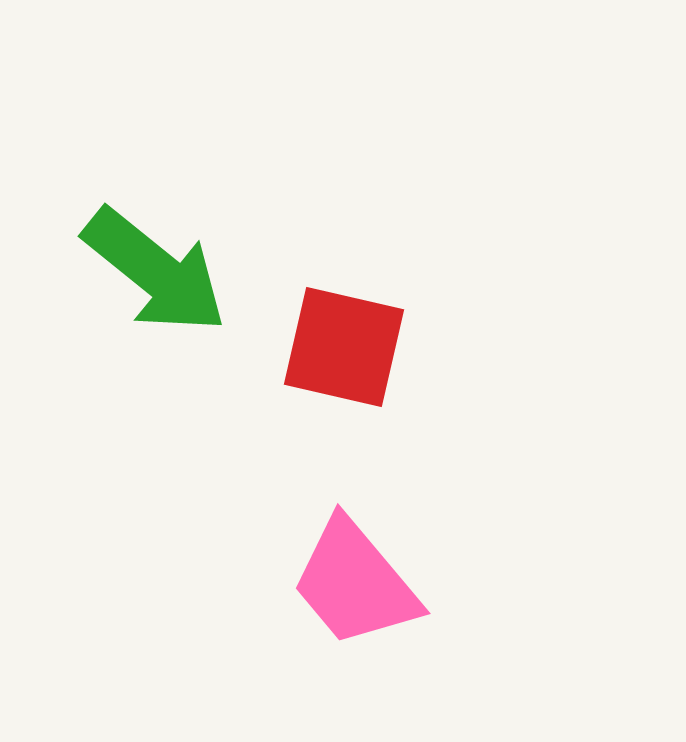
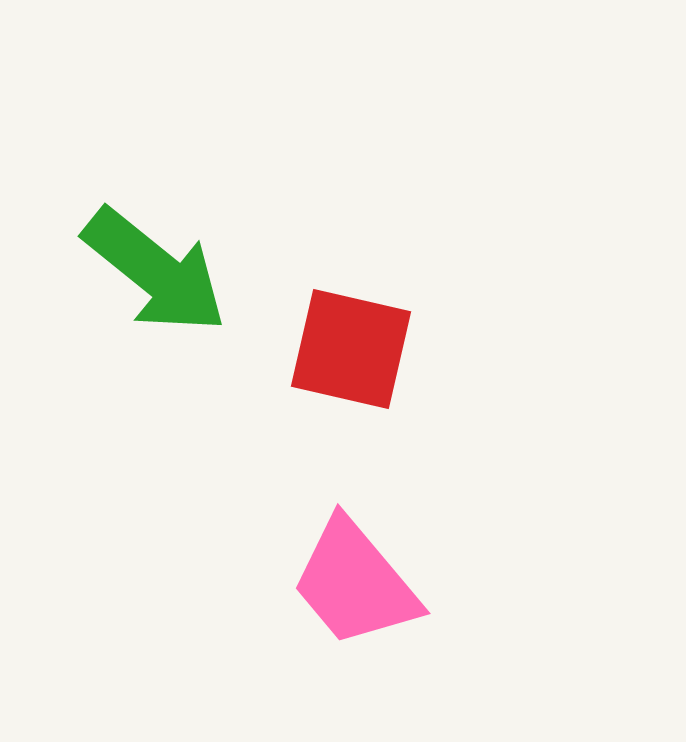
red square: moved 7 px right, 2 px down
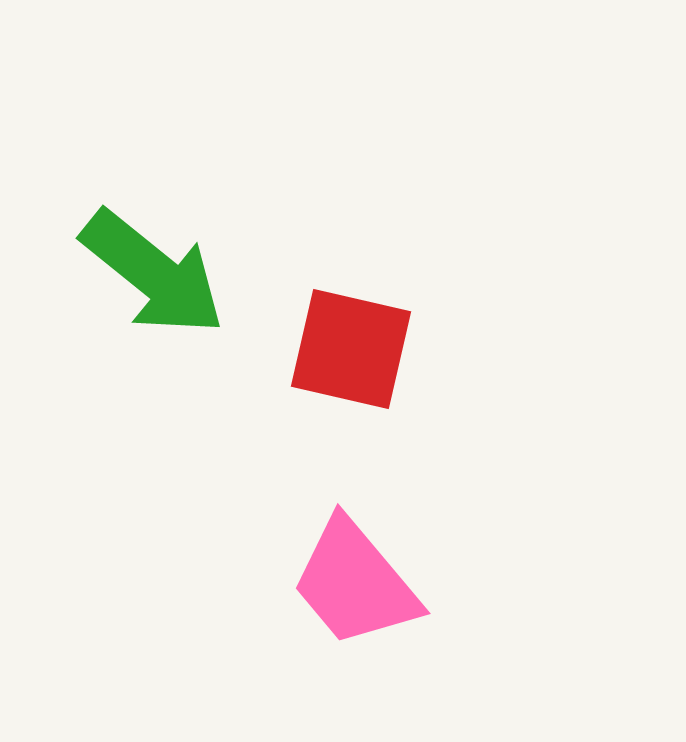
green arrow: moved 2 px left, 2 px down
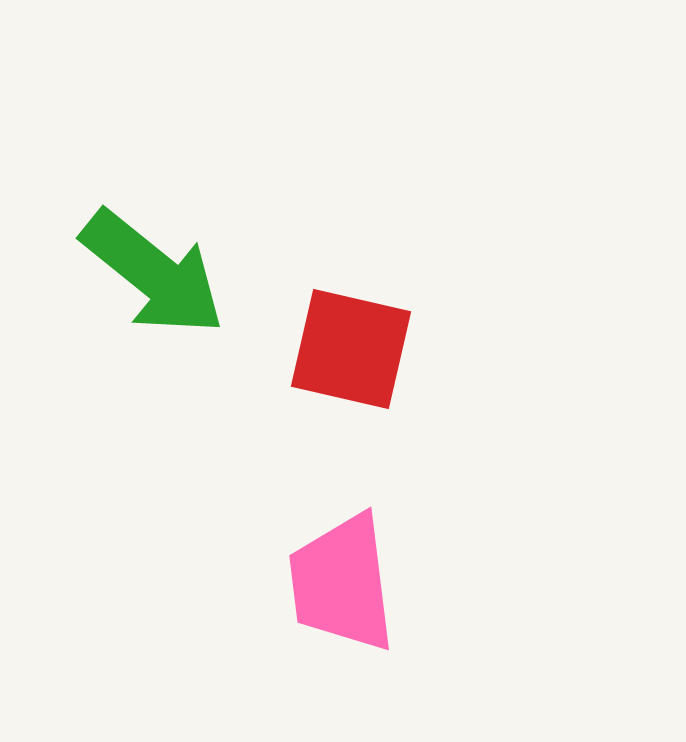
pink trapezoid: moved 13 px left; rotated 33 degrees clockwise
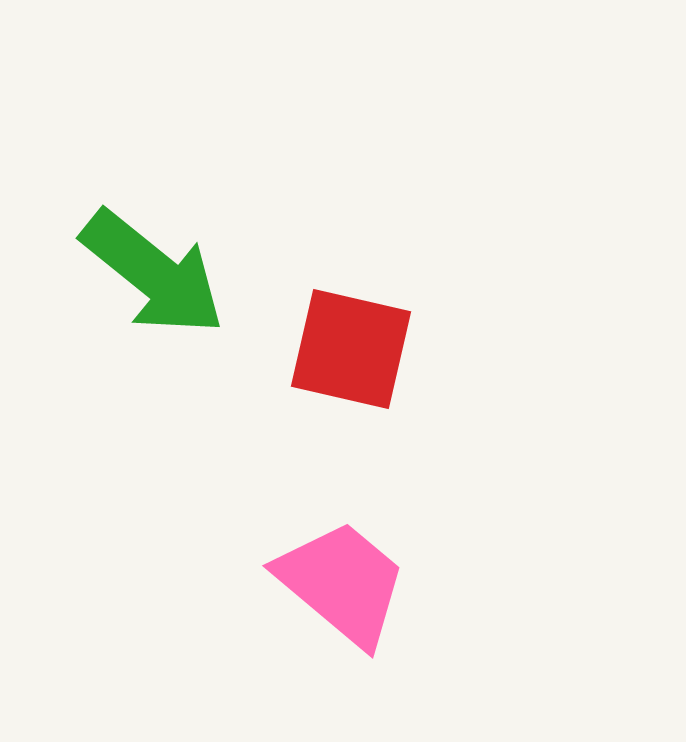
pink trapezoid: rotated 137 degrees clockwise
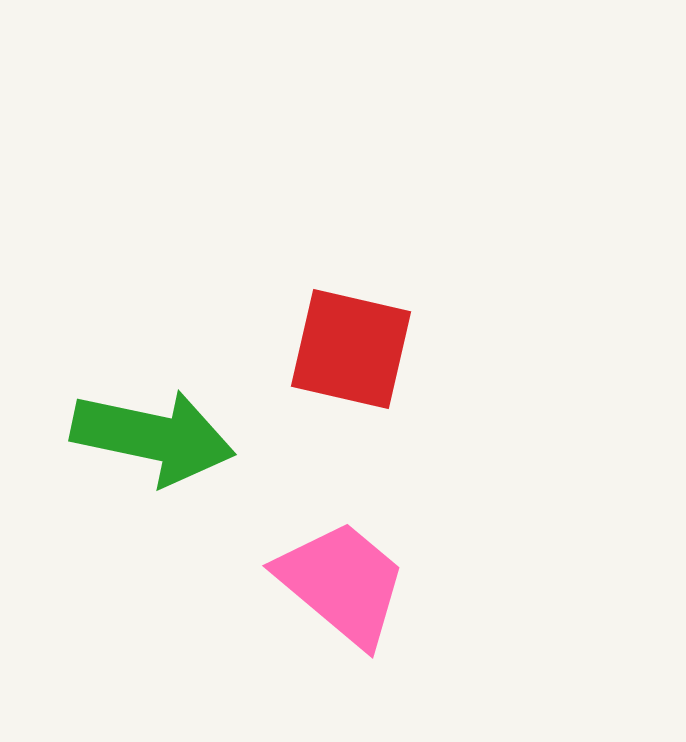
green arrow: moved 164 px down; rotated 27 degrees counterclockwise
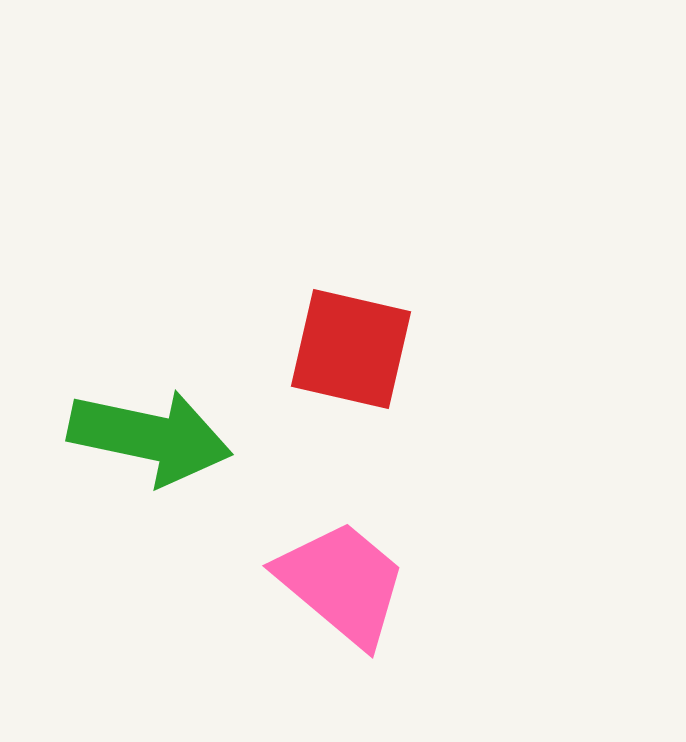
green arrow: moved 3 px left
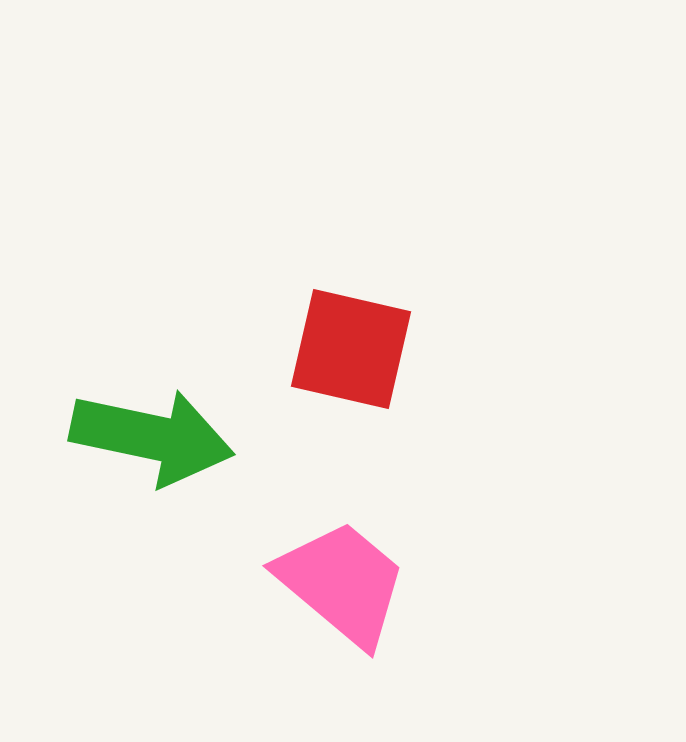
green arrow: moved 2 px right
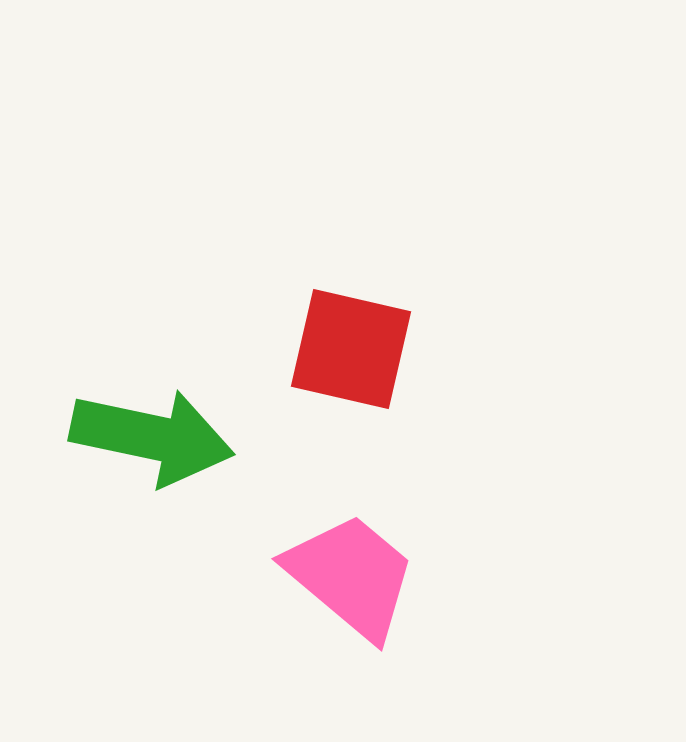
pink trapezoid: moved 9 px right, 7 px up
